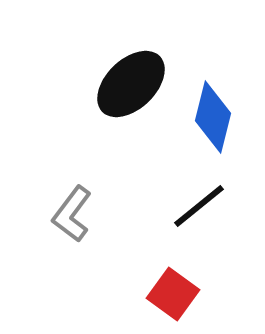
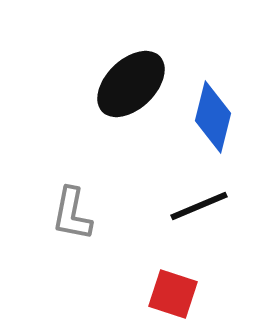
black line: rotated 16 degrees clockwise
gray L-shape: rotated 26 degrees counterclockwise
red square: rotated 18 degrees counterclockwise
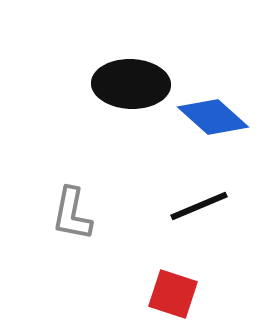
black ellipse: rotated 46 degrees clockwise
blue diamond: rotated 62 degrees counterclockwise
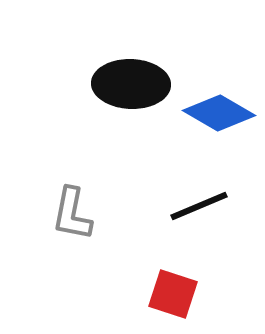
blue diamond: moved 6 px right, 4 px up; rotated 12 degrees counterclockwise
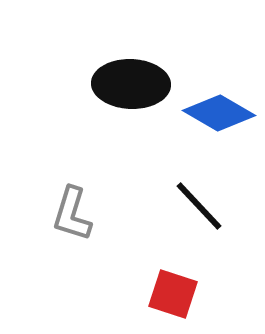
black line: rotated 70 degrees clockwise
gray L-shape: rotated 6 degrees clockwise
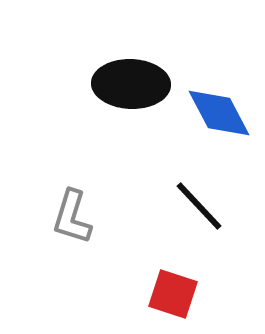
blue diamond: rotated 32 degrees clockwise
gray L-shape: moved 3 px down
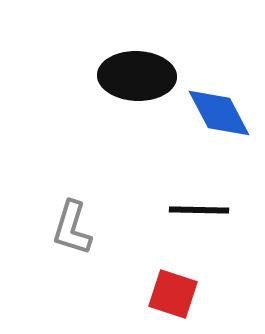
black ellipse: moved 6 px right, 8 px up
black line: moved 4 px down; rotated 46 degrees counterclockwise
gray L-shape: moved 11 px down
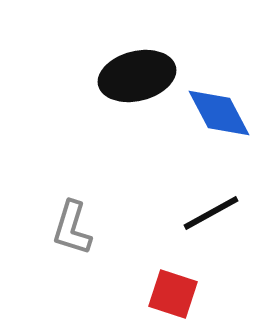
black ellipse: rotated 16 degrees counterclockwise
black line: moved 12 px right, 3 px down; rotated 30 degrees counterclockwise
